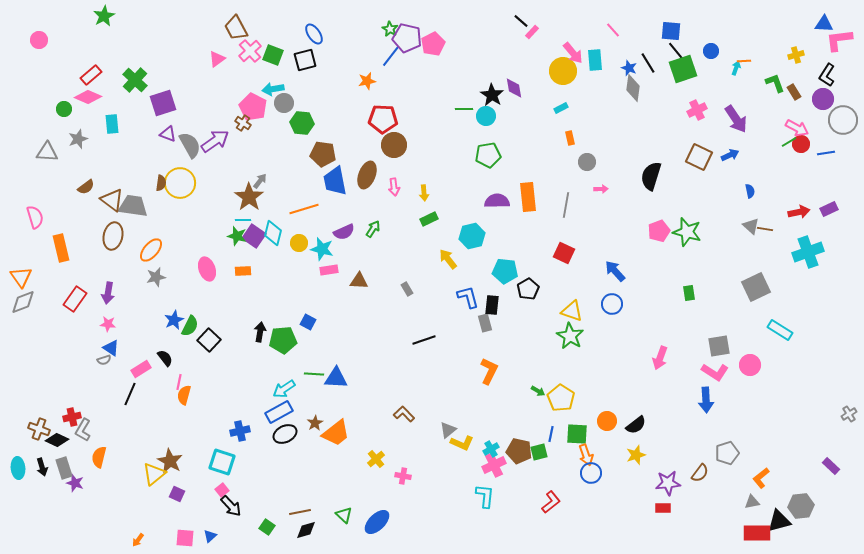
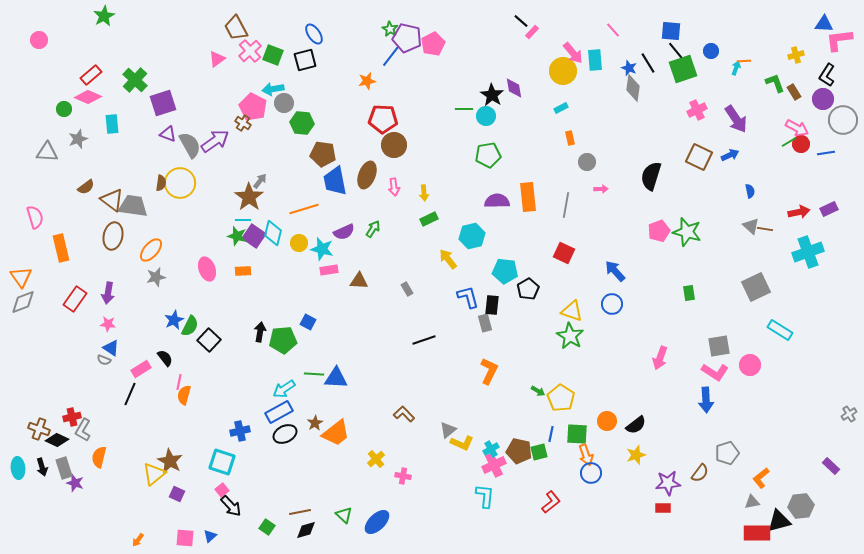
gray semicircle at (104, 360): rotated 40 degrees clockwise
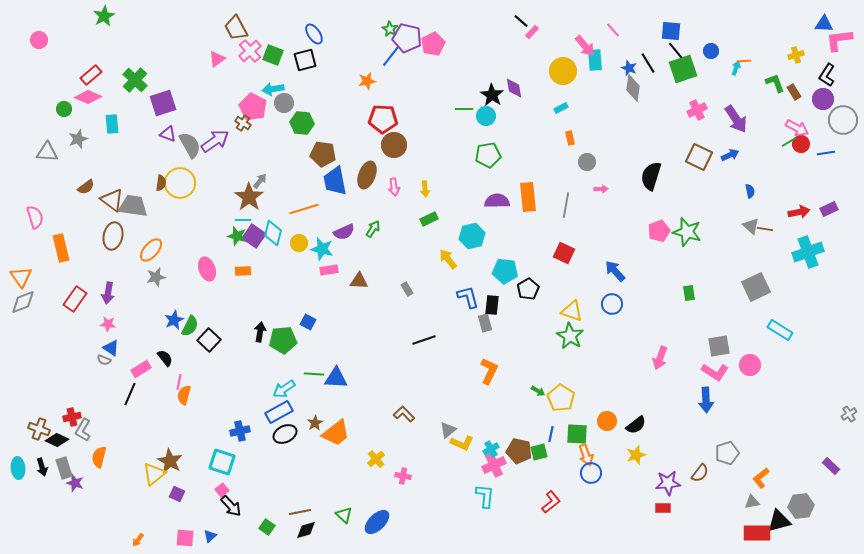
pink arrow at (573, 53): moved 12 px right, 7 px up
yellow arrow at (424, 193): moved 1 px right, 4 px up
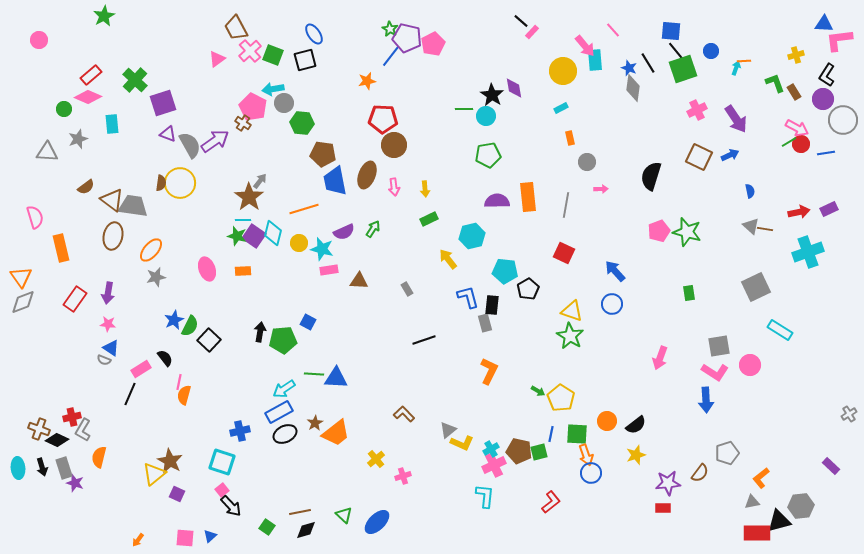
pink cross at (403, 476): rotated 28 degrees counterclockwise
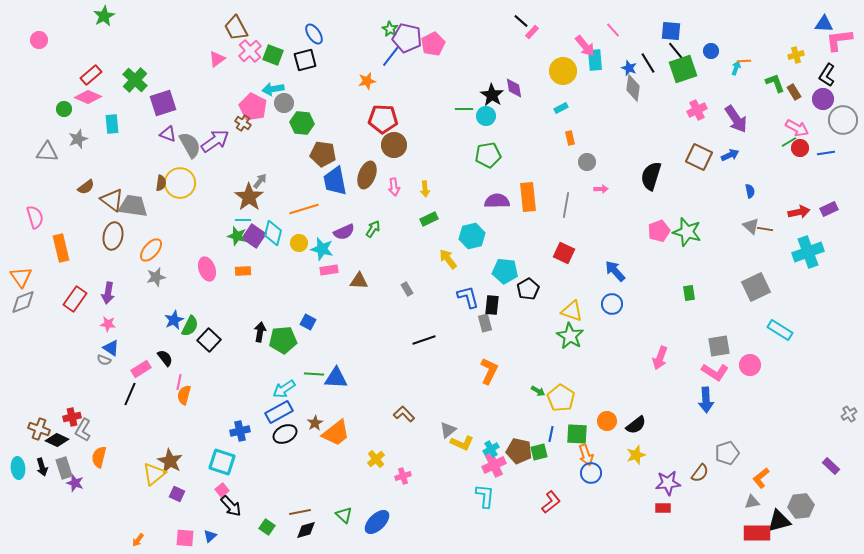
red circle at (801, 144): moved 1 px left, 4 px down
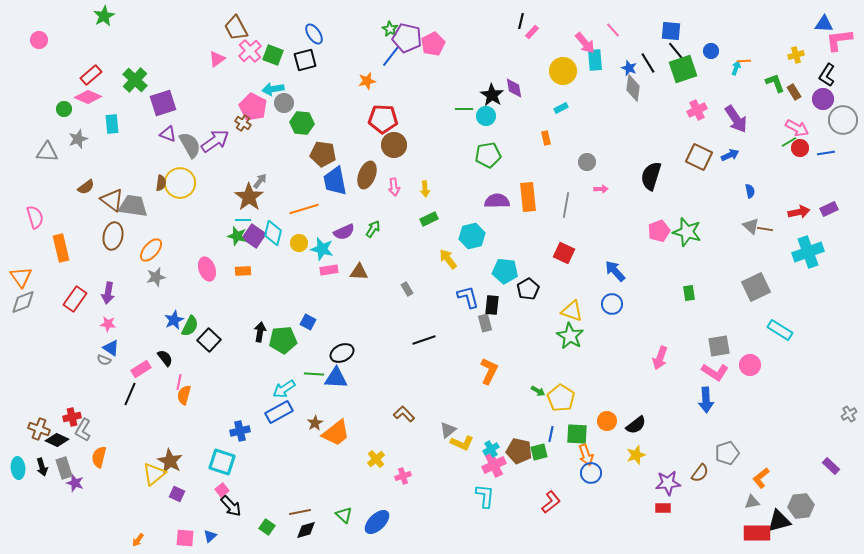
black line at (521, 21): rotated 63 degrees clockwise
pink arrow at (585, 46): moved 3 px up
orange rectangle at (570, 138): moved 24 px left
brown triangle at (359, 281): moved 9 px up
black ellipse at (285, 434): moved 57 px right, 81 px up
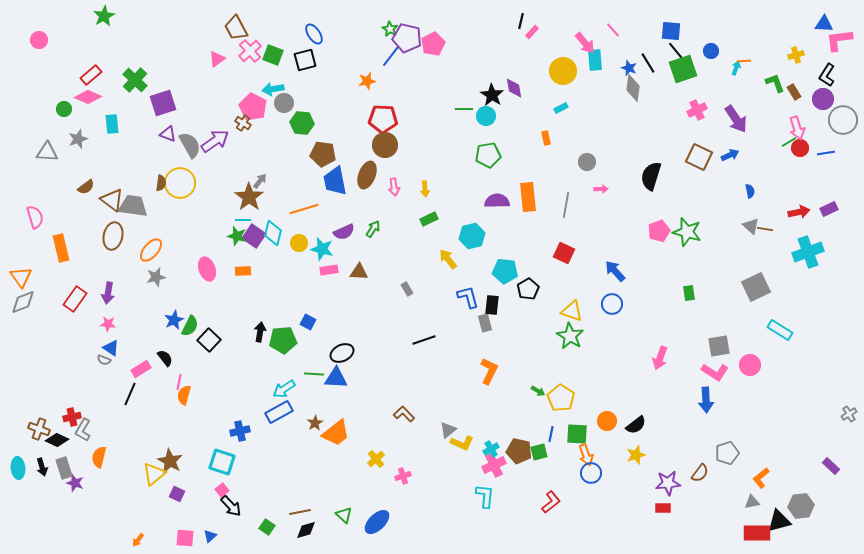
pink arrow at (797, 128): rotated 45 degrees clockwise
brown circle at (394, 145): moved 9 px left
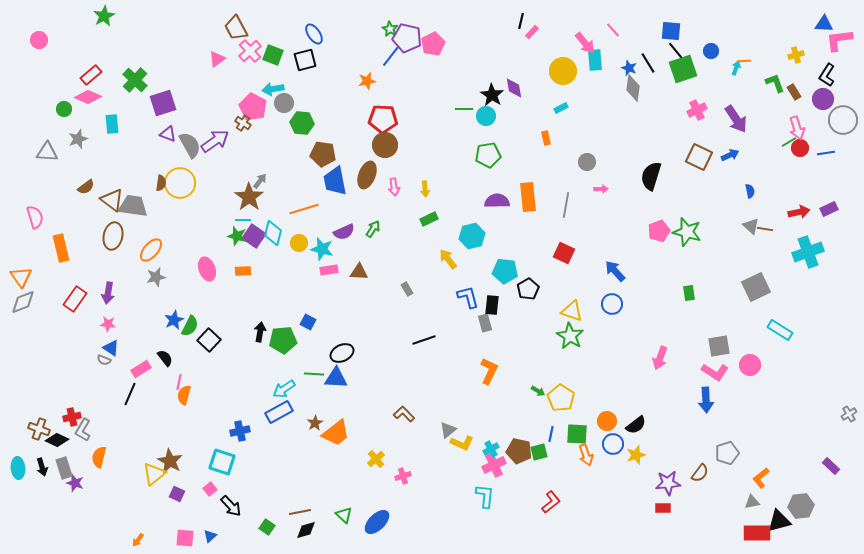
blue circle at (591, 473): moved 22 px right, 29 px up
pink square at (222, 490): moved 12 px left, 1 px up
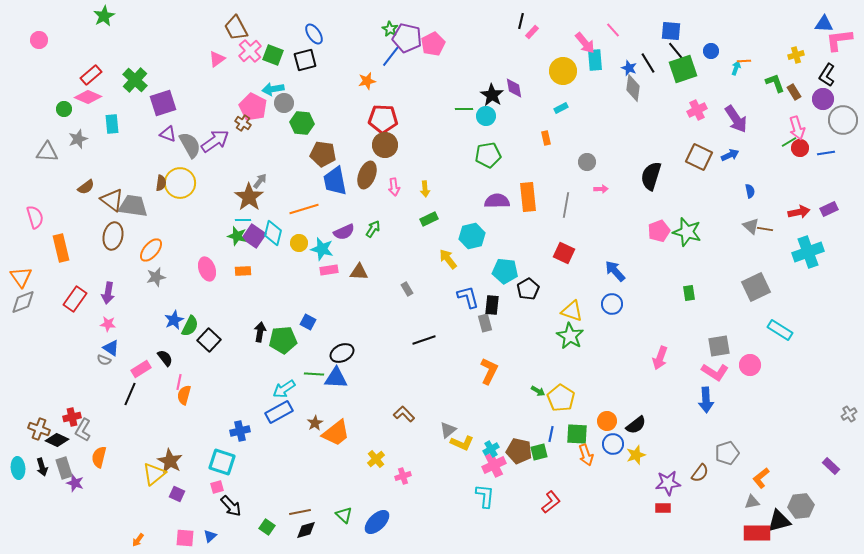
pink square at (210, 489): moved 7 px right, 2 px up; rotated 24 degrees clockwise
